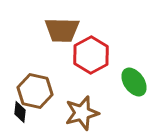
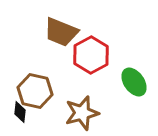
brown trapezoid: moved 1 px left, 2 px down; rotated 21 degrees clockwise
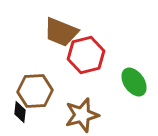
red hexagon: moved 5 px left; rotated 15 degrees clockwise
brown hexagon: rotated 16 degrees counterclockwise
brown star: moved 2 px down
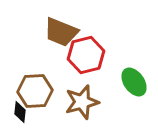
brown star: moved 13 px up
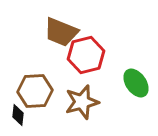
green ellipse: moved 2 px right, 1 px down
black diamond: moved 2 px left, 3 px down
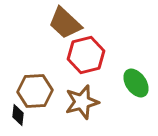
brown trapezoid: moved 4 px right, 9 px up; rotated 21 degrees clockwise
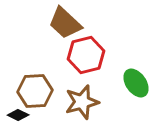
black diamond: rotated 70 degrees counterclockwise
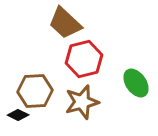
red hexagon: moved 2 px left, 4 px down
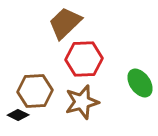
brown trapezoid: rotated 93 degrees clockwise
red hexagon: rotated 12 degrees clockwise
green ellipse: moved 4 px right
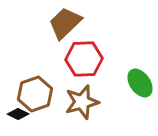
brown hexagon: moved 3 px down; rotated 16 degrees counterclockwise
black diamond: moved 1 px up
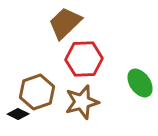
brown hexagon: moved 2 px right, 2 px up
